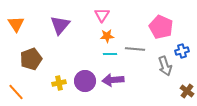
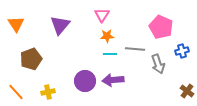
gray arrow: moved 7 px left, 2 px up
yellow cross: moved 11 px left, 9 px down
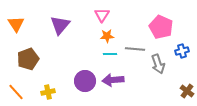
brown pentagon: moved 3 px left
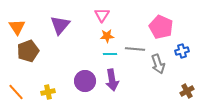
orange triangle: moved 1 px right, 3 px down
brown pentagon: moved 8 px up
purple arrow: moved 1 px left; rotated 95 degrees counterclockwise
brown cross: rotated 24 degrees clockwise
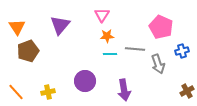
purple arrow: moved 12 px right, 10 px down
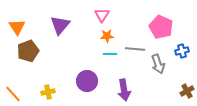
purple circle: moved 2 px right
orange line: moved 3 px left, 2 px down
